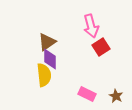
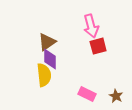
red square: moved 3 px left, 1 px up; rotated 18 degrees clockwise
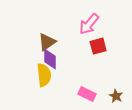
pink arrow: moved 2 px left, 2 px up; rotated 55 degrees clockwise
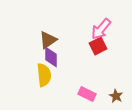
pink arrow: moved 12 px right, 5 px down
brown triangle: moved 1 px right, 2 px up
red square: rotated 12 degrees counterclockwise
purple diamond: moved 1 px right, 2 px up
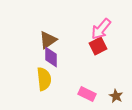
yellow semicircle: moved 4 px down
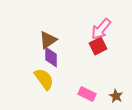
yellow semicircle: rotated 30 degrees counterclockwise
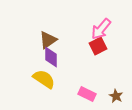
yellow semicircle: rotated 20 degrees counterclockwise
